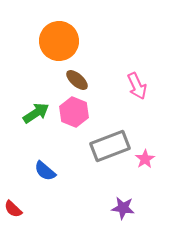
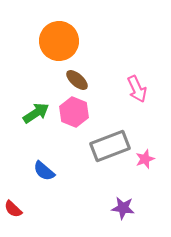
pink arrow: moved 3 px down
pink star: rotated 12 degrees clockwise
blue semicircle: moved 1 px left
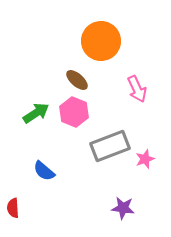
orange circle: moved 42 px right
red semicircle: moved 1 px up; rotated 42 degrees clockwise
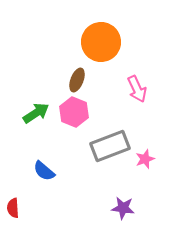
orange circle: moved 1 px down
brown ellipse: rotated 70 degrees clockwise
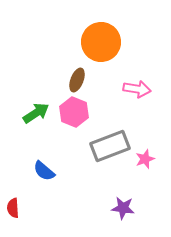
pink arrow: rotated 56 degrees counterclockwise
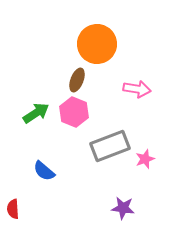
orange circle: moved 4 px left, 2 px down
red semicircle: moved 1 px down
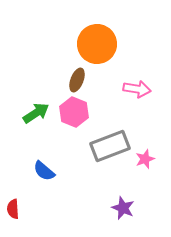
purple star: rotated 15 degrees clockwise
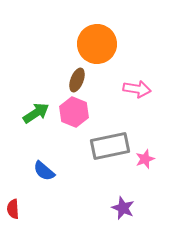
gray rectangle: rotated 9 degrees clockwise
